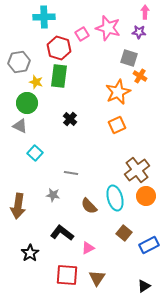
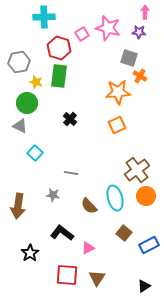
orange star: rotated 20 degrees clockwise
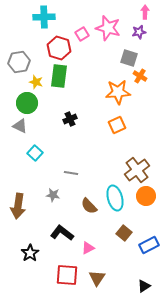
purple star: rotated 16 degrees counterclockwise
black cross: rotated 24 degrees clockwise
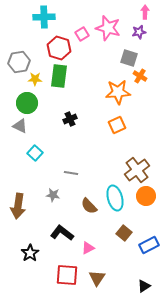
yellow star: moved 1 px left, 3 px up; rotated 16 degrees counterclockwise
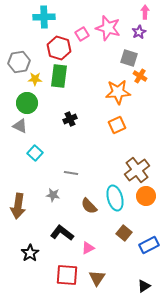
purple star: rotated 16 degrees counterclockwise
